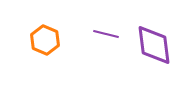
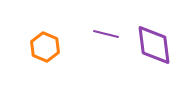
orange hexagon: moved 7 px down
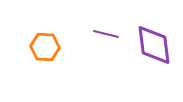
orange hexagon: rotated 20 degrees counterclockwise
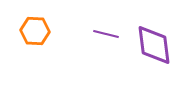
orange hexagon: moved 10 px left, 16 px up
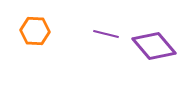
purple diamond: moved 1 px down; rotated 33 degrees counterclockwise
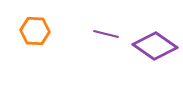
purple diamond: moved 1 px right; rotated 15 degrees counterclockwise
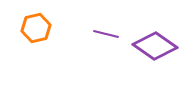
orange hexagon: moved 1 px right, 3 px up; rotated 16 degrees counterclockwise
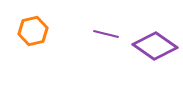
orange hexagon: moved 3 px left, 3 px down
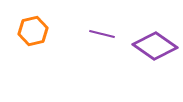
purple line: moved 4 px left
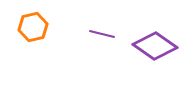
orange hexagon: moved 4 px up
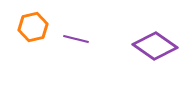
purple line: moved 26 px left, 5 px down
